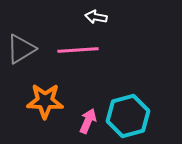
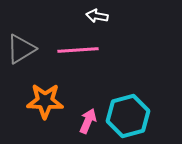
white arrow: moved 1 px right, 1 px up
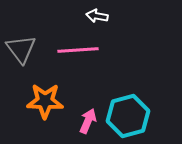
gray triangle: rotated 36 degrees counterclockwise
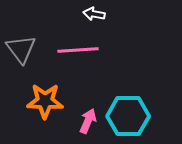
white arrow: moved 3 px left, 2 px up
cyan hexagon: rotated 15 degrees clockwise
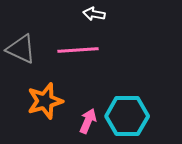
gray triangle: rotated 28 degrees counterclockwise
orange star: rotated 18 degrees counterclockwise
cyan hexagon: moved 1 px left
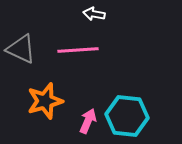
cyan hexagon: rotated 6 degrees clockwise
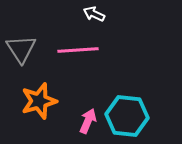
white arrow: rotated 15 degrees clockwise
gray triangle: rotated 32 degrees clockwise
orange star: moved 6 px left
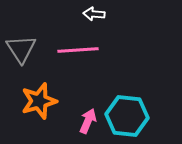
white arrow: rotated 20 degrees counterclockwise
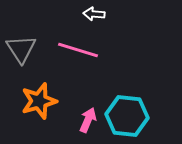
pink line: rotated 21 degrees clockwise
pink arrow: moved 1 px up
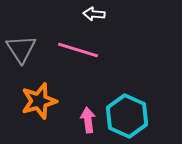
cyan hexagon: rotated 18 degrees clockwise
pink arrow: rotated 30 degrees counterclockwise
